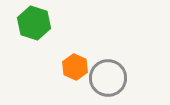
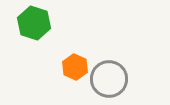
gray circle: moved 1 px right, 1 px down
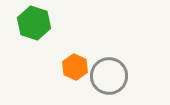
gray circle: moved 3 px up
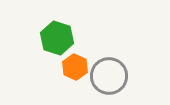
green hexagon: moved 23 px right, 15 px down
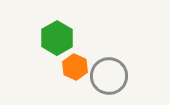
green hexagon: rotated 12 degrees clockwise
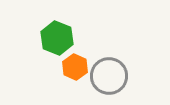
green hexagon: rotated 8 degrees counterclockwise
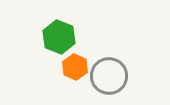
green hexagon: moved 2 px right, 1 px up
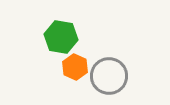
green hexagon: moved 2 px right; rotated 12 degrees counterclockwise
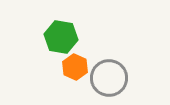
gray circle: moved 2 px down
